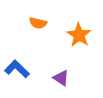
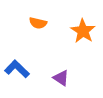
orange star: moved 4 px right, 4 px up
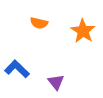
orange semicircle: moved 1 px right
purple triangle: moved 5 px left, 4 px down; rotated 18 degrees clockwise
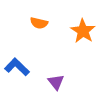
blue L-shape: moved 2 px up
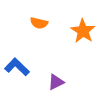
purple triangle: rotated 42 degrees clockwise
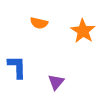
blue L-shape: rotated 45 degrees clockwise
purple triangle: rotated 24 degrees counterclockwise
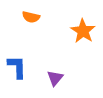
orange semicircle: moved 8 px left, 6 px up
purple triangle: moved 1 px left, 4 px up
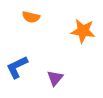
orange star: rotated 25 degrees counterclockwise
blue L-shape: rotated 115 degrees counterclockwise
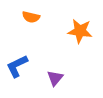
orange star: moved 3 px left
blue L-shape: moved 1 px up
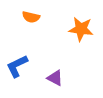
orange star: moved 1 px right, 2 px up
purple triangle: rotated 42 degrees counterclockwise
